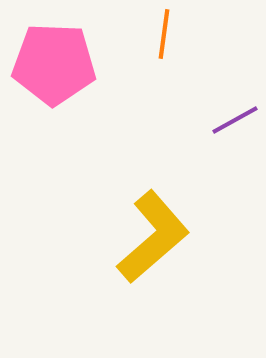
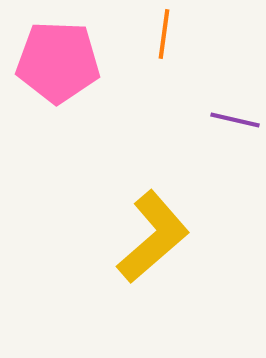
pink pentagon: moved 4 px right, 2 px up
purple line: rotated 42 degrees clockwise
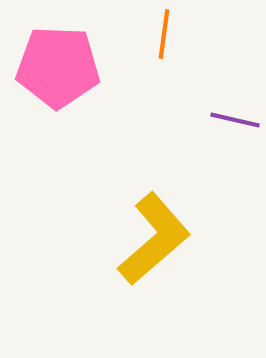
pink pentagon: moved 5 px down
yellow L-shape: moved 1 px right, 2 px down
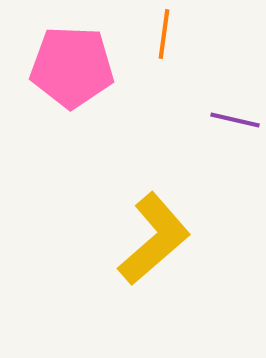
pink pentagon: moved 14 px right
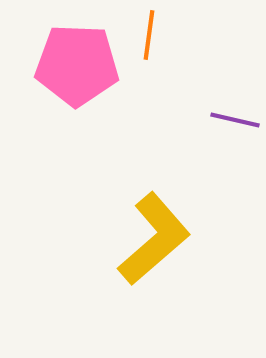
orange line: moved 15 px left, 1 px down
pink pentagon: moved 5 px right, 2 px up
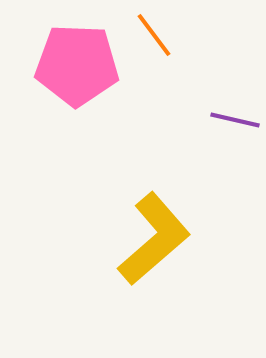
orange line: moved 5 px right; rotated 45 degrees counterclockwise
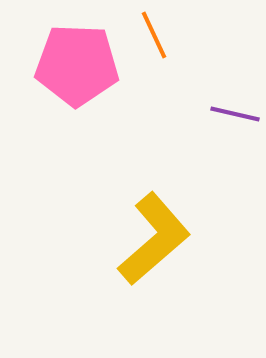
orange line: rotated 12 degrees clockwise
purple line: moved 6 px up
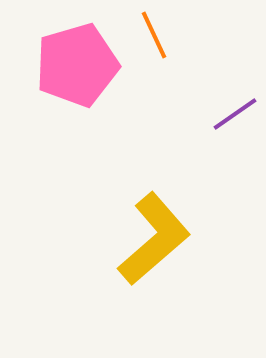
pink pentagon: rotated 18 degrees counterclockwise
purple line: rotated 48 degrees counterclockwise
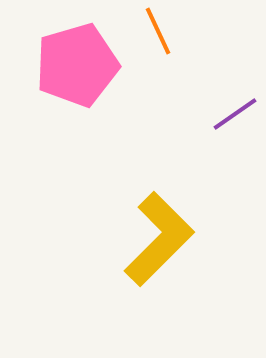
orange line: moved 4 px right, 4 px up
yellow L-shape: moved 5 px right; rotated 4 degrees counterclockwise
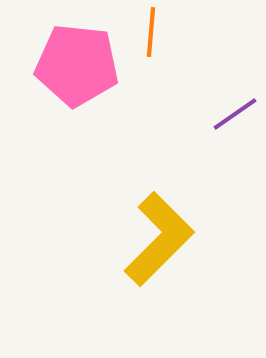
orange line: moved 7 px left, 1 px down; rotated 30 degrees clockwise
pink pentagon: rotated 22 degrees clockwise
